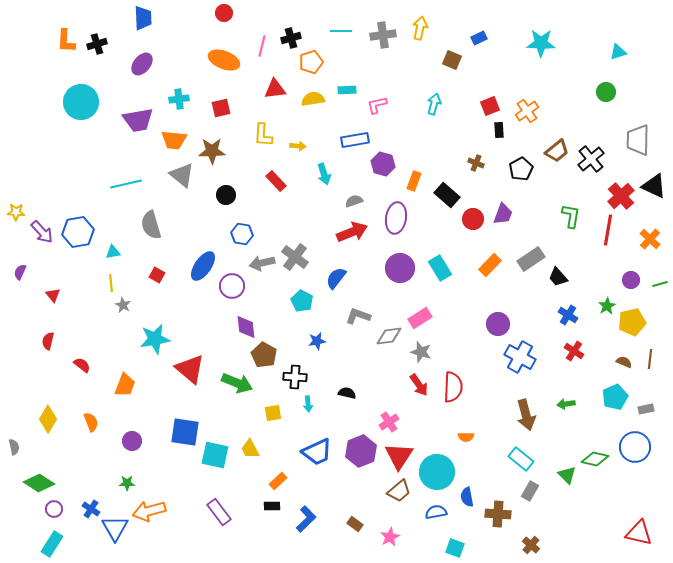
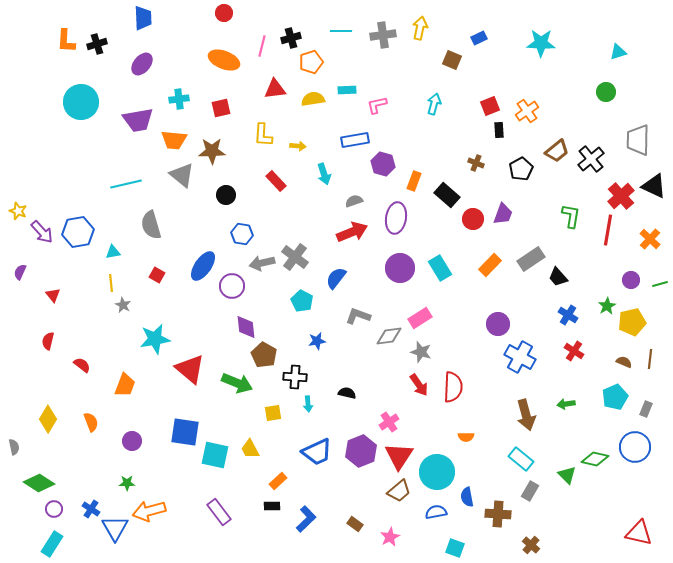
yellow star at (16, 212): moved 2 px right, 1 px up; rotated 18 degrees clockwise
gray rectangle at (646, 409): rotated 56 degrees counterclockwise
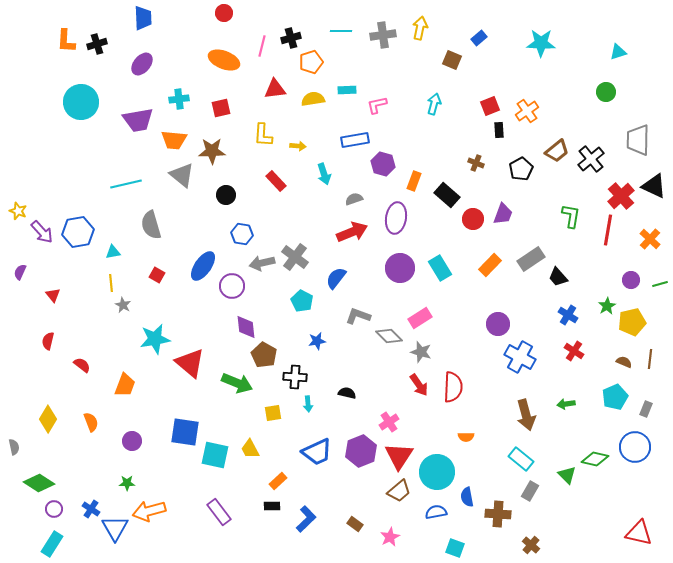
blue rectangle at (479, 38): rotated 14 degrees counterclockwise
gray semicircle at (354, 201): moved 2 px up
gray diamond at (389, 336): rotated 52 degrees clockwise
red triangle at (190, 369): moved 6 px up
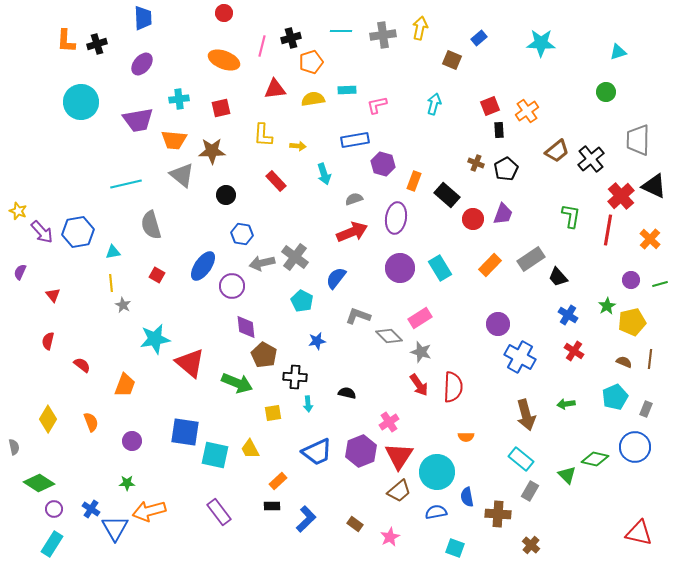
black pentagon at (521, 169): moved 15 px left
